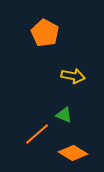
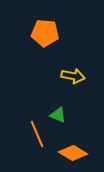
orange pentagon: rotated 24 degrees counterclockwise
green triangle: moved 6 px left
orange line: rotated 72 degrees counterclockwise
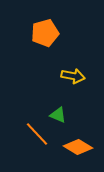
orange pentagon: rotated 20 degrees counterclockwise
orange line: rotated 20 degrees counterclockwise
orange diamond: moved 5 px right, 6 px up
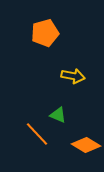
orange diamond: moved 8 px right, 2 px up
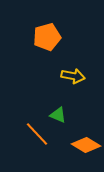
orange pentagon: moved 2 px right, 4 px down
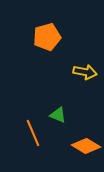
yellow arrow: moved 12 px right, 4 px up
orange line: moved 4 px left, 1 px up; rotated 20 degrees clockwise
orange diamond: moved 1 px down
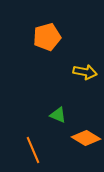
orange line: moved 17 px down
orange diamond: moved 8 px up
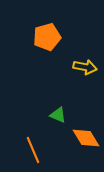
yellow arrow: moved 5 px up
orange diamond: rotated 28 degrees clockwise
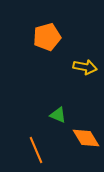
orange line: moved 3 px right
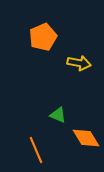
orange pentagon: moved 4 px left; rotated 8 degrees counterclockwise
yellow arrow: moved 6 px left, 4 px up
